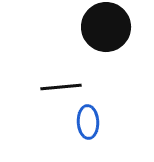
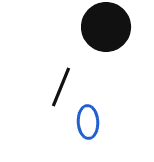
black line: rotated 63 degrees counterclockwise
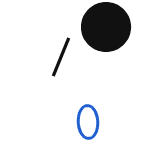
black line: moved 30 px up
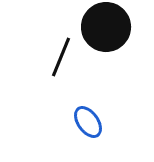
blue ellipse: rotated 32 degrees counterclockwise
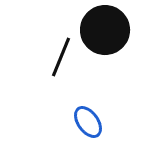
black circle: moved 1 px left, 3 px down
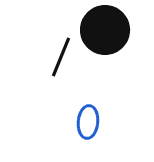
blue ellipse: rotated 40 degrees clockwise
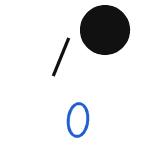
blue ellipse: moved 10 px left, 2 px up
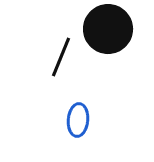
black circle: moved 3 px right, 1 px up
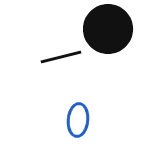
black line: rotated 54 degrees clockwise
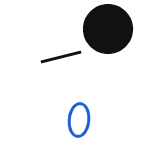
blue ellipse: moved 1 px right
